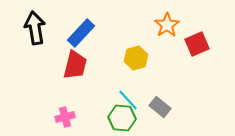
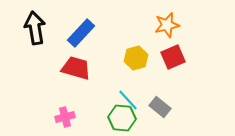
orange star: rotated 20 degrees clockwise
red square: moved 24 px left, 13 px down
red trapezoid: moved 1 px right, 3 px down; rotated 88 degrees counterclockwise
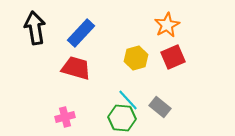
orange star: rotated 15 degrees counterclockwise
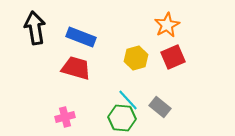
blue rectangle: moved 4 px down; rotated 68 degrees clockwise
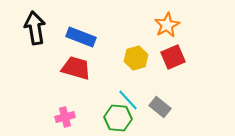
green hexagon: moved 4 px left
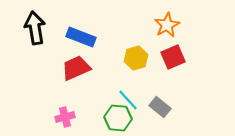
red trapezoid: rotated 40 degrees counterclockwise
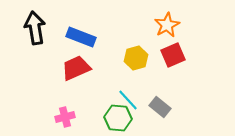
red square: moved 2 px up
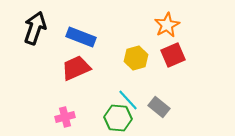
black arrow: rotated 28 degrees clockwise
gray rectangle: moved 1 px left
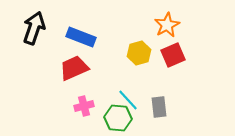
black arrow: moved 1 px left
yellow hexagon: moved 3 px right, 5 px up
red trapezoid: moved 2 px left
gray rectangle: rotated 45 degrees clockwise
pink cross: moved 19 px right, 11 px up
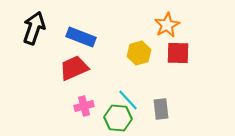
red square: moved 5 px right, 2 px up; rotated 25 degrees clockwise
gray rectangle: moved 2 px right, 2 px down
